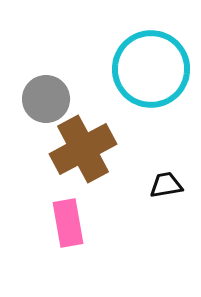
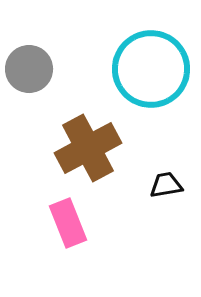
gray circle: moved 17 px left, 30 px up
brown cross: moved 5 px right, 1 px up
pink rectangle: rotated 12 degrees counterclockwise
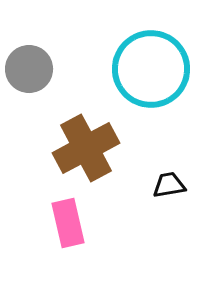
brown cross: moved 2 px left
black trapezoid: moved 3 px right
pink rectangle: rotated 9 degrees clockwise
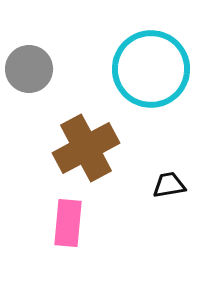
pink rectangle: rotated 18 degrees clockwise
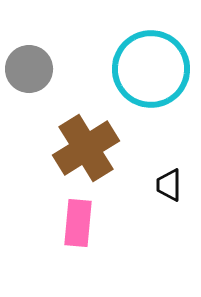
brown cross: rotated 4 degrees counterclockwise
black trapezoid: rotated 80 degrees counterclockwise
pink rectangle: moved 10 px right
